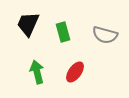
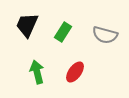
black trapezoid: moved 1 px left, 1 px down
green rectangle: rotated 48 degrees clockwise
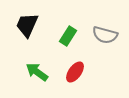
green rectangle: moved 5 px right, 4 px down
green arrow: rotated 40 degrees counterclockwise
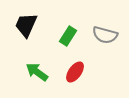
black trapezoid: moved 1 px left
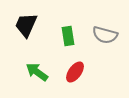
green rectangle: rotated 42 degrees counterclockwise
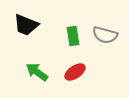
black trapezoid: rotated 92 degrees counterclockwise
green rectangle: moved 5 px right
red ellipse: rotated 20 degrees clockwise
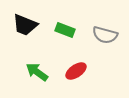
black trapezoid: moved 1 px left
green rectangle: moved 8 px left, 6 px up; rotated 60 degrees counterclockwise
red ellipse: moved 1 px right, 1 px up
